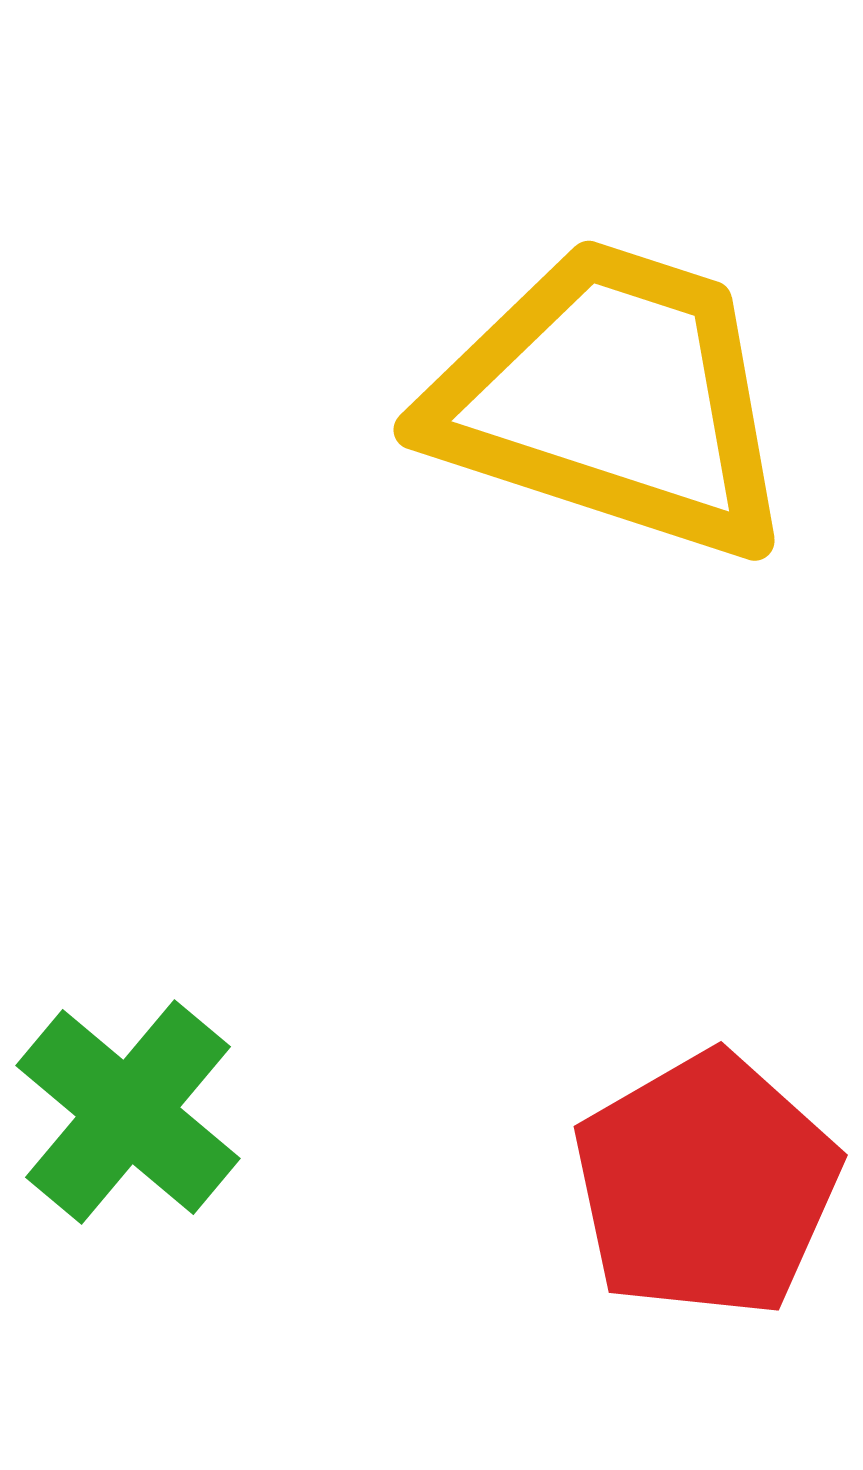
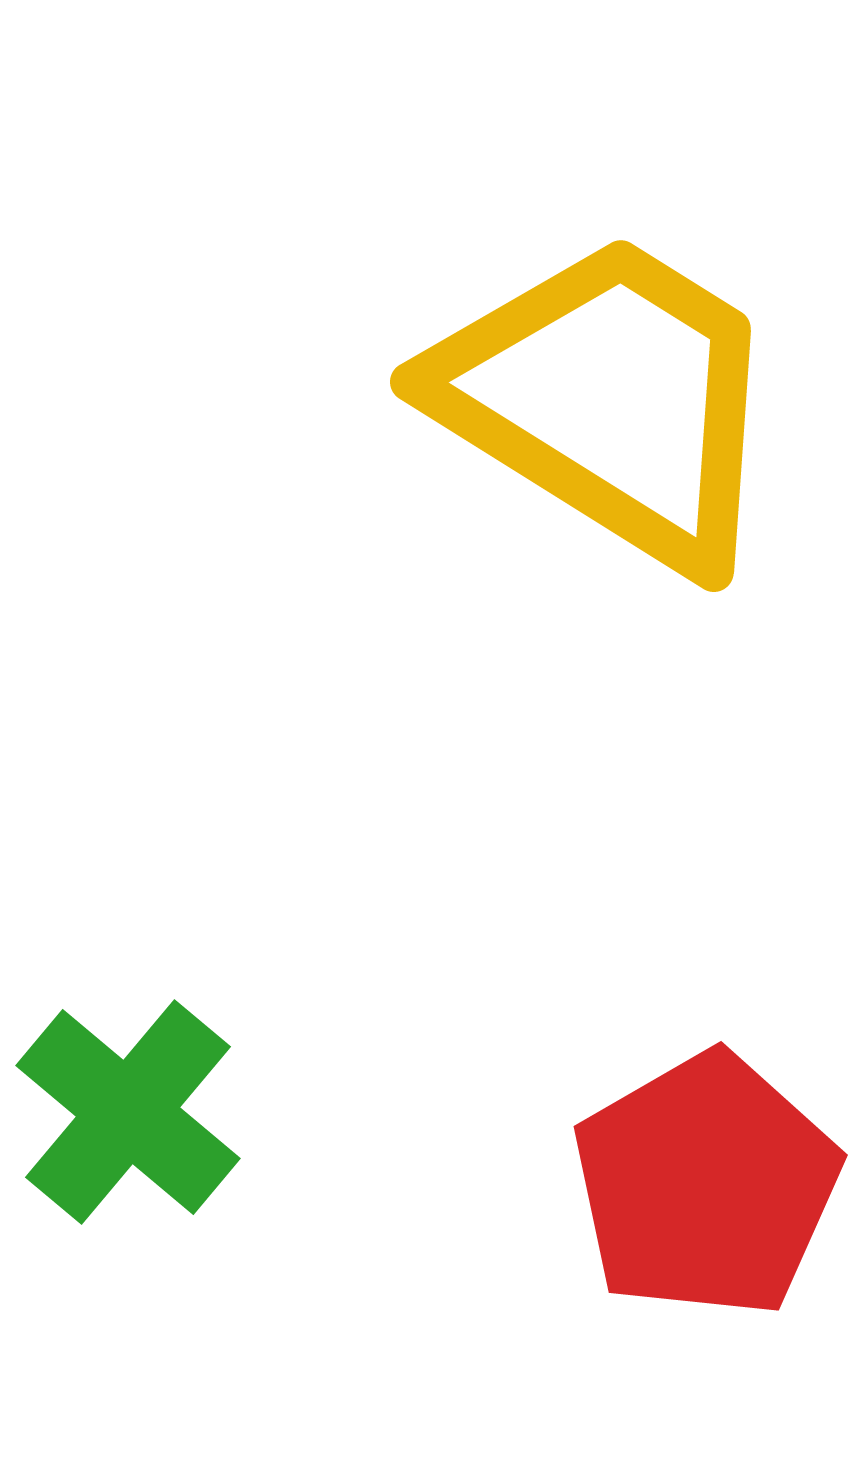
yellow trapezoid: moved 2 px left, 1 px down; rotated 14 degrees clockwise
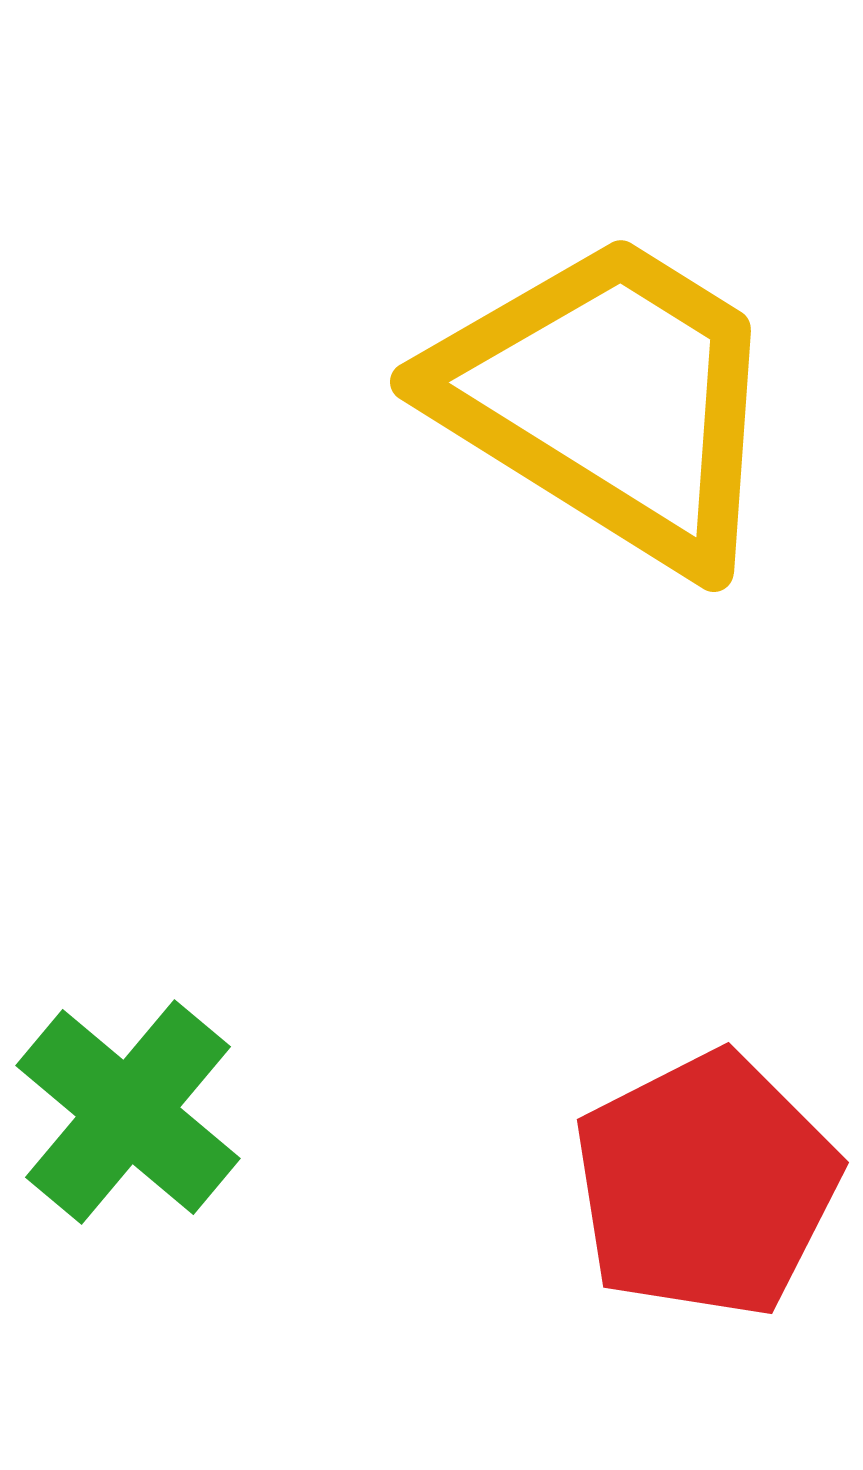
red pentagon: rotated 3 degrees clockwise
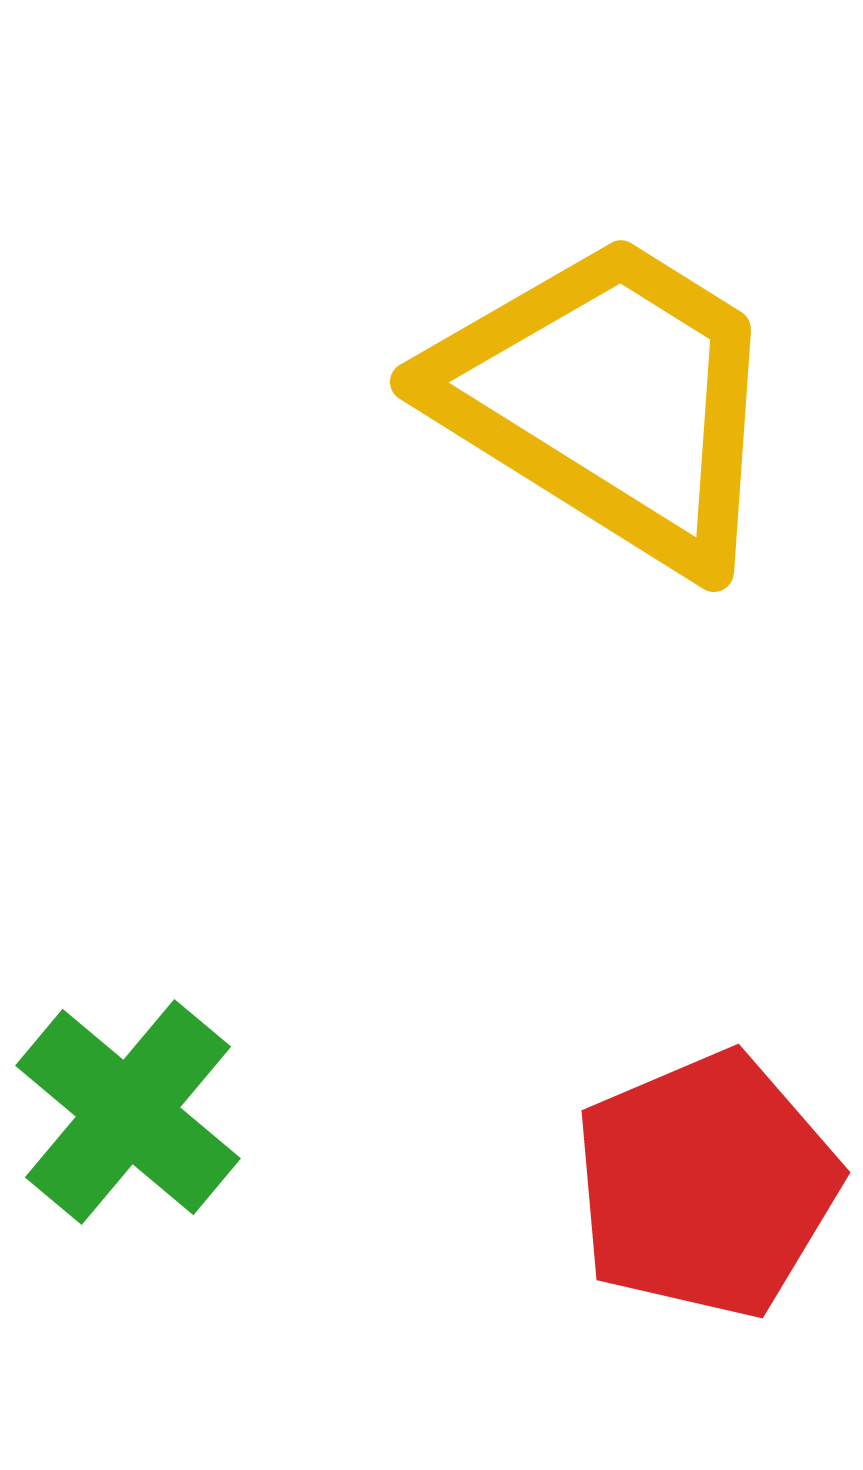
red pentagon: rotated 4 degrees clockwise
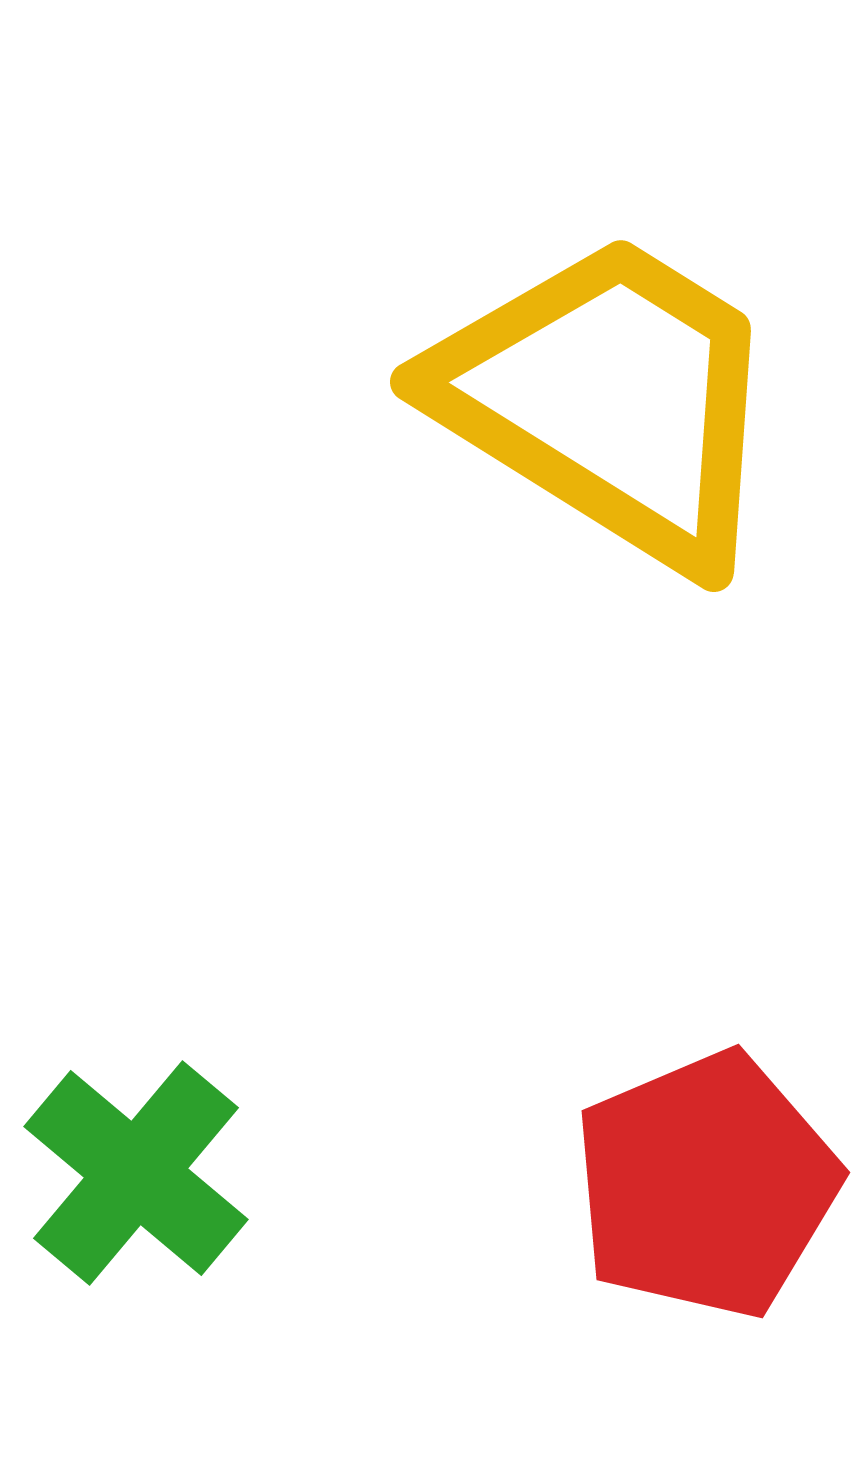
green cross: moved 8 px right, 61 px down
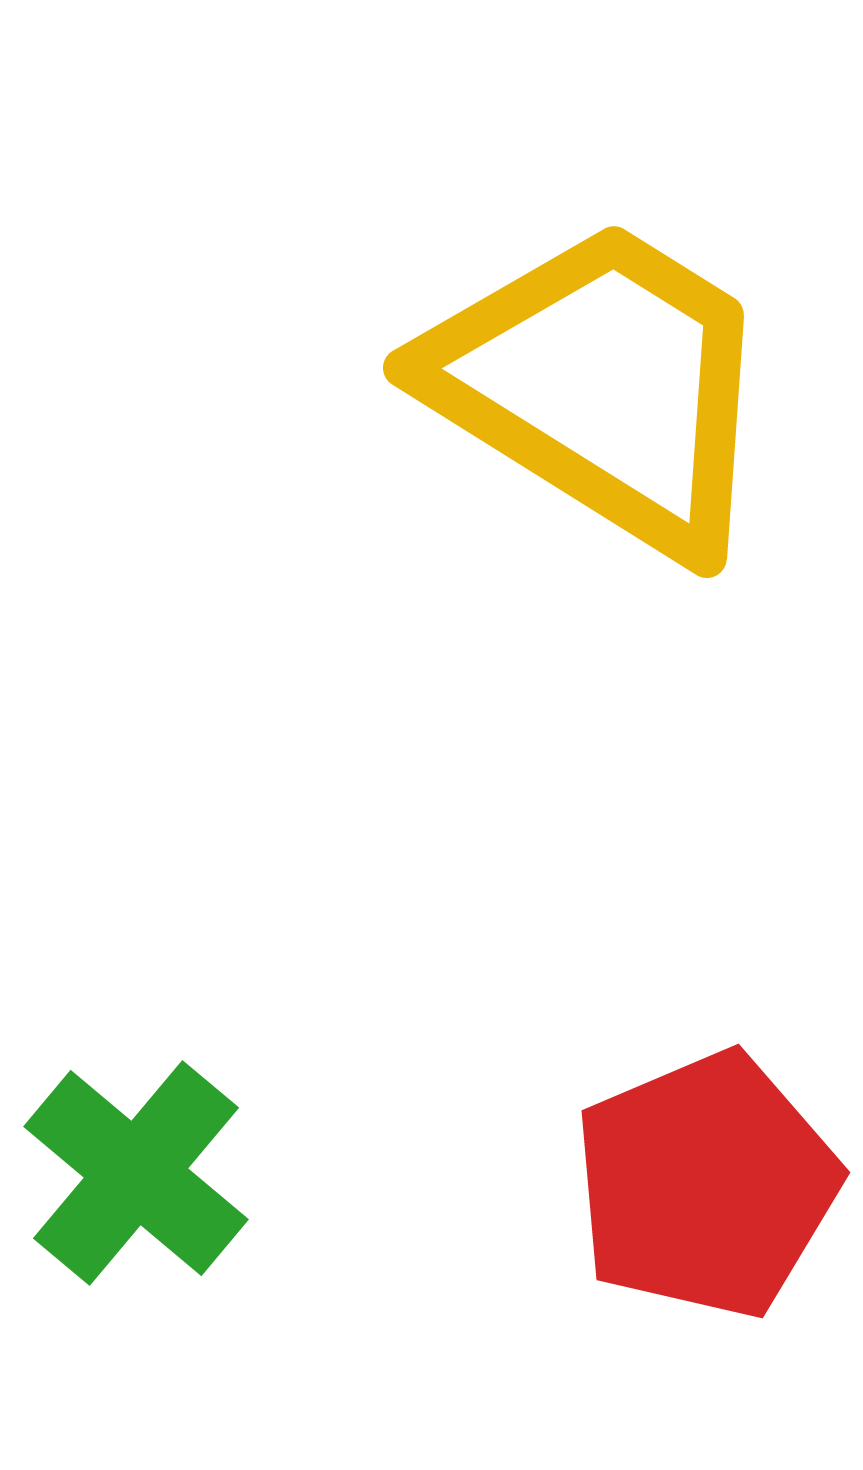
yellow trapezoid: moved 7 px left, 14 px up
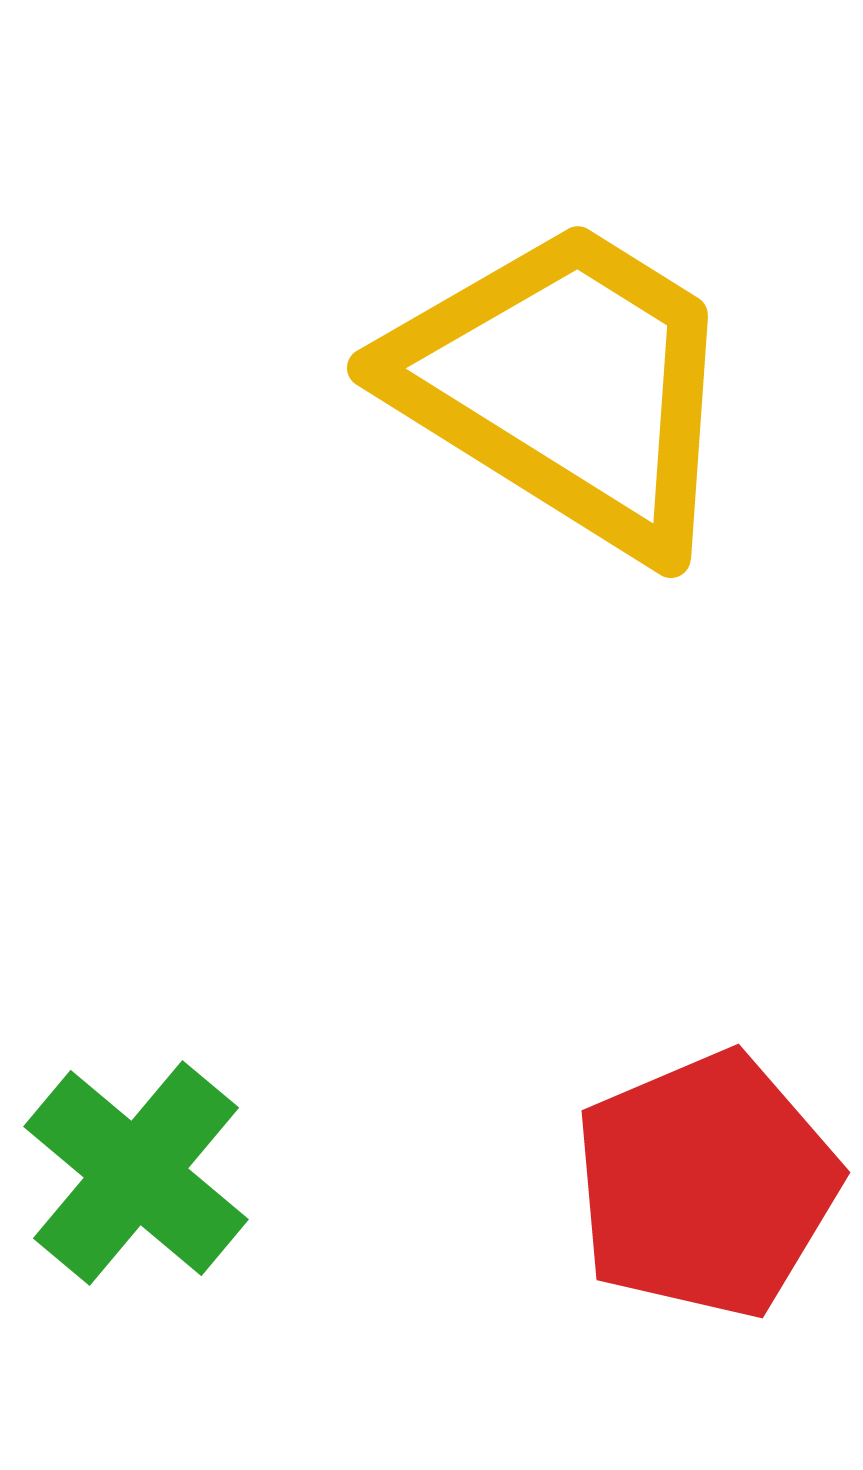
yellow trapezoid: moved 36 px left
